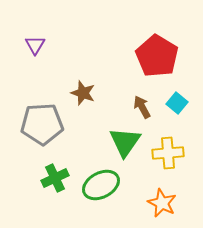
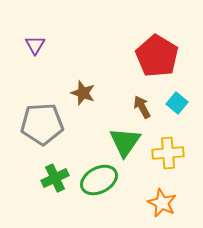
green ellipse: moved 2 px left, 5 px up
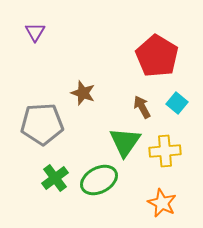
purple triangle: moved 13 px up
yellow cross: moved 3 px left, 2 px up
green cross: rotated 12 degrees counterclockwise
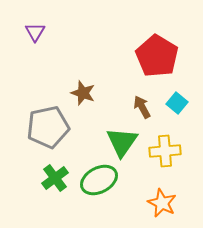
gray pentagon: moved 6 px right, 3 px down; rotated 9 degrees counterclockwise
green triangle: moved 3 px left
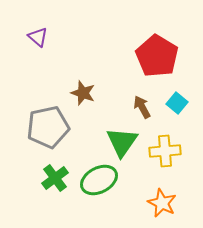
purple triangle: moved 3 px right, 5 px down; rotated 20 degrees counterclockwise
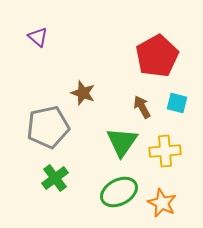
red pentagon: rotated 12 degrees clockwise
cyan square: rotated 25 degrees counterclockwise
green ellipse: moved 20 px right, 12 px down
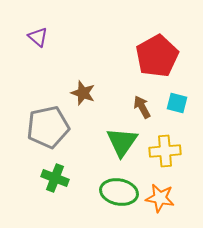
green cross: rotated 32 degrees counterclockwise
green ellipse: rotated 39 degrees clockwise
orange star: moved 2 px left, 5 px up; rotated 16 degrees counterclockwise
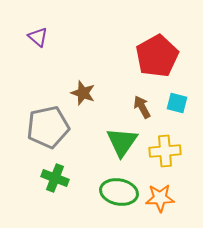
orange star: rotated 12 degrees counterclockwise
